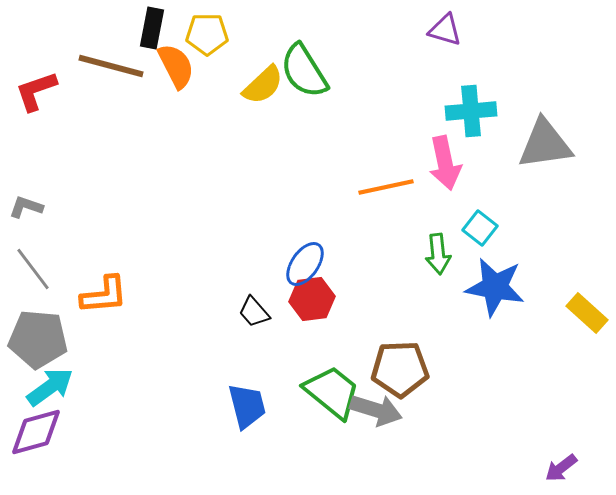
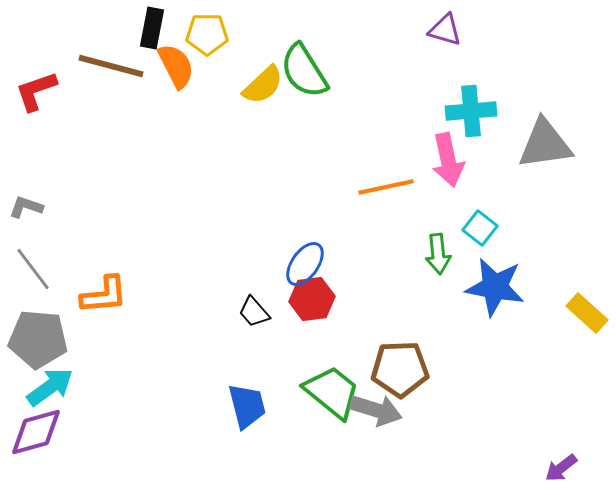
pink arrow: moved 3 px right, 3 px up
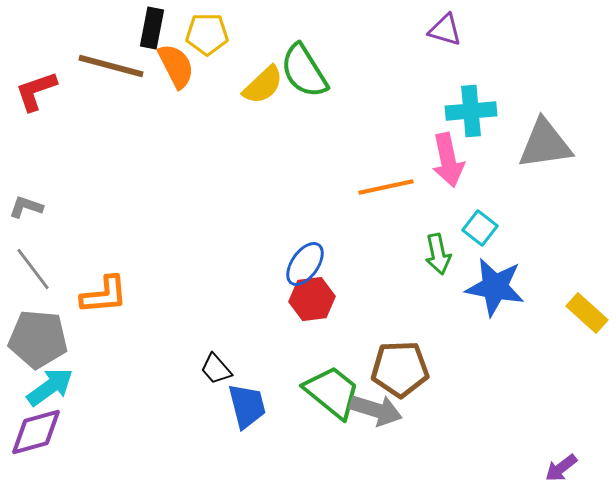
green arrow: rotated 6 degrees counterclockwise
black trapezoid: moved 38 px left, 57 px down
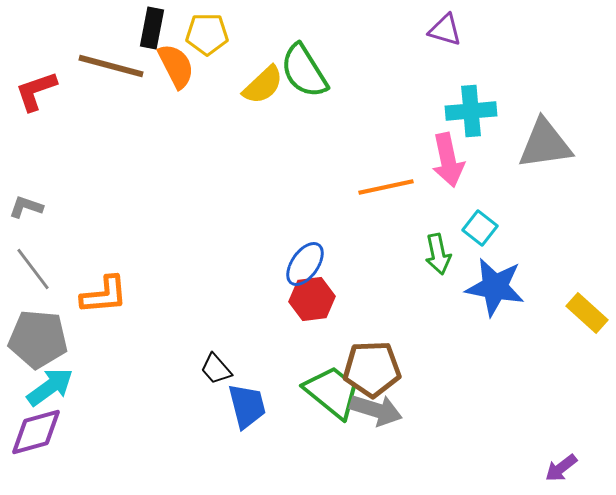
brown pentagon: moved 28 px left
